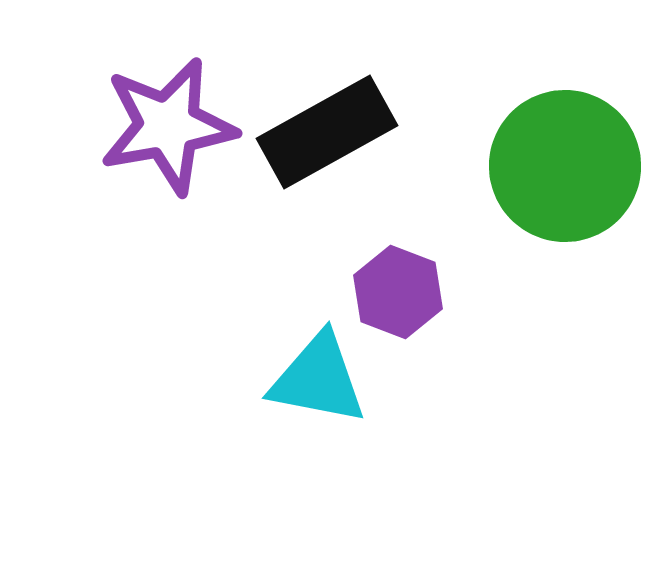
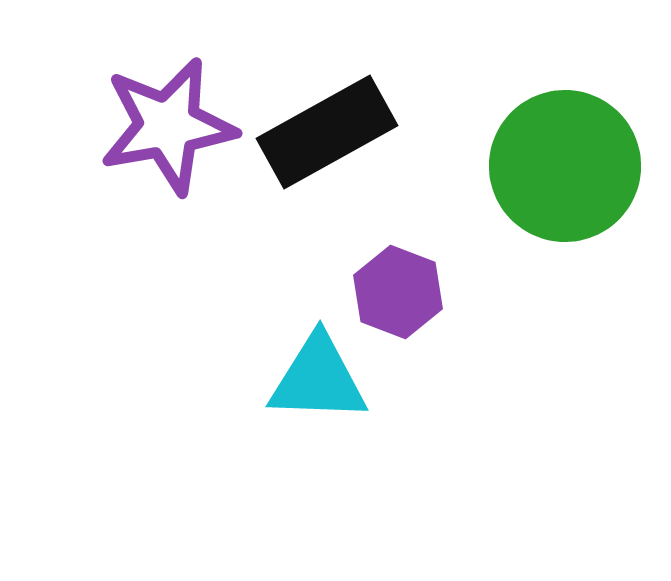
cyan triangle: rotated 9 degrees counterclockwise
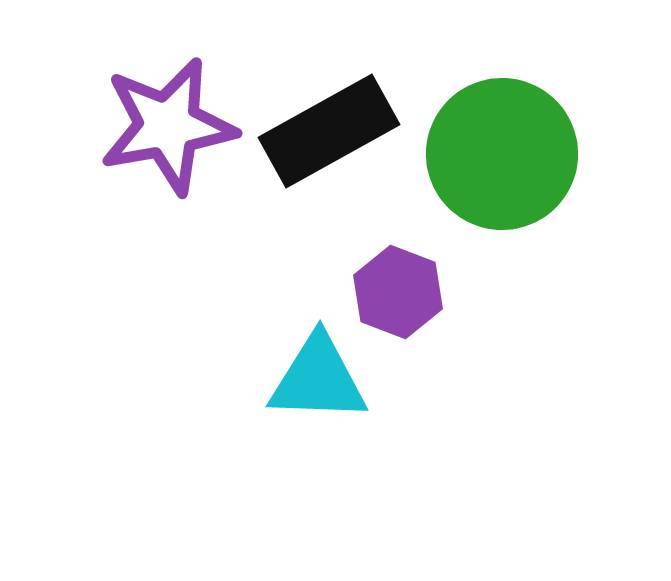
black rectangle: moved 2 px right, 1 px up
green circle: moved 63 px left, 12 px up
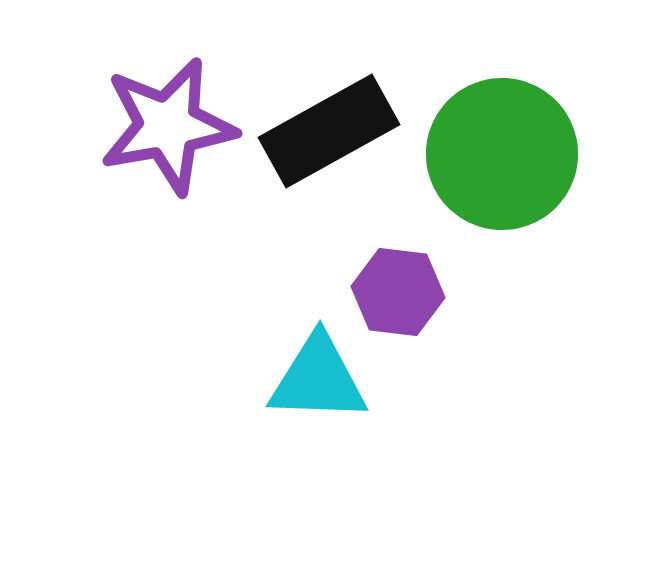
purple hexagon: rotated 14 degrees counterclockwise
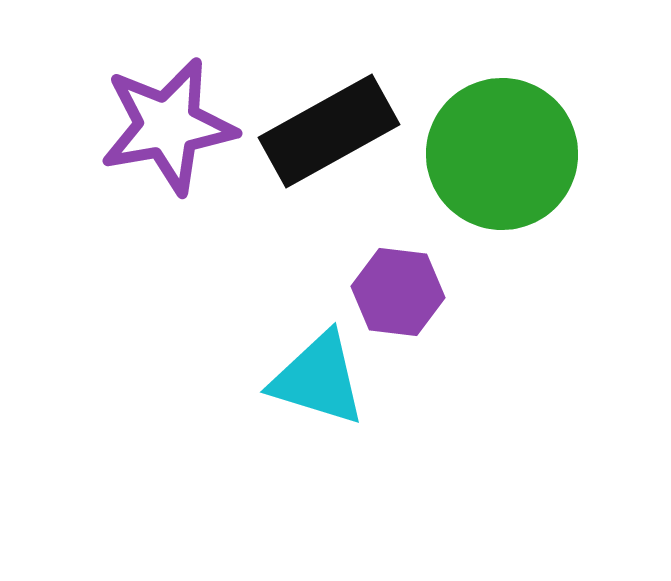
cyan triangle: rotated 15 degrees clockwise
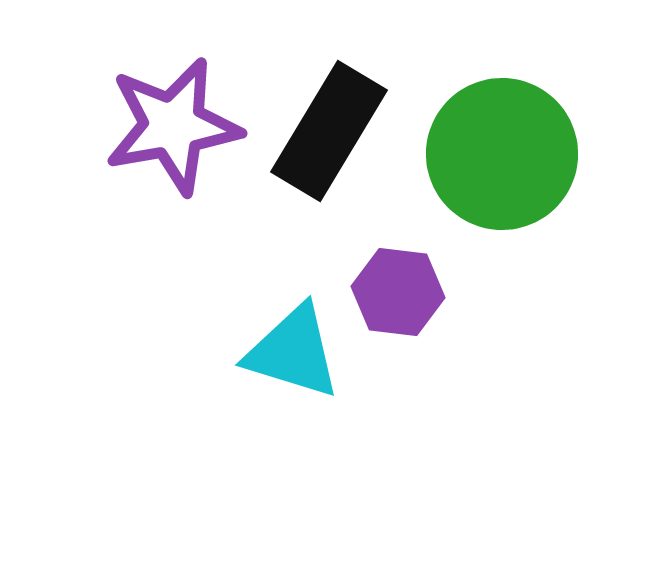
purple star: moved 5 px right
black rectangle: rotated 30 degrees counterclockwise
cyan triangle: moved 25 px left, 27 px up
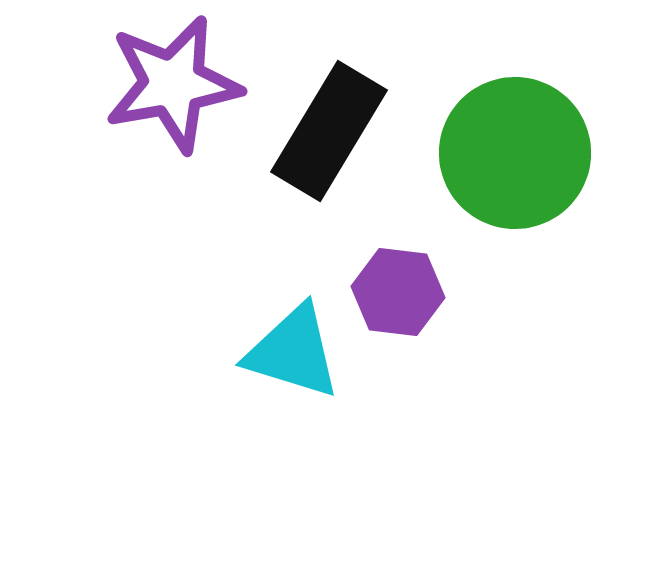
purple star: moved 42 px up
green circle: moved 13 px right, 1 px up
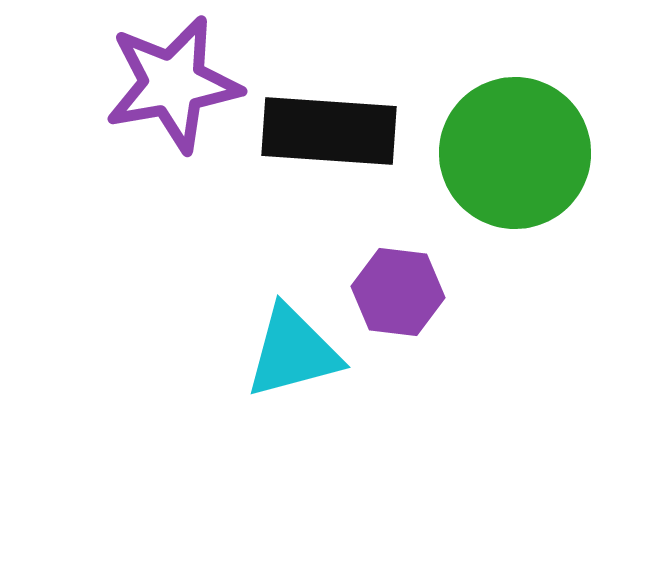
black rectangle: rotated 63 degrees clockwise
cyan triangle: rotated 32 degrees counterclockwise
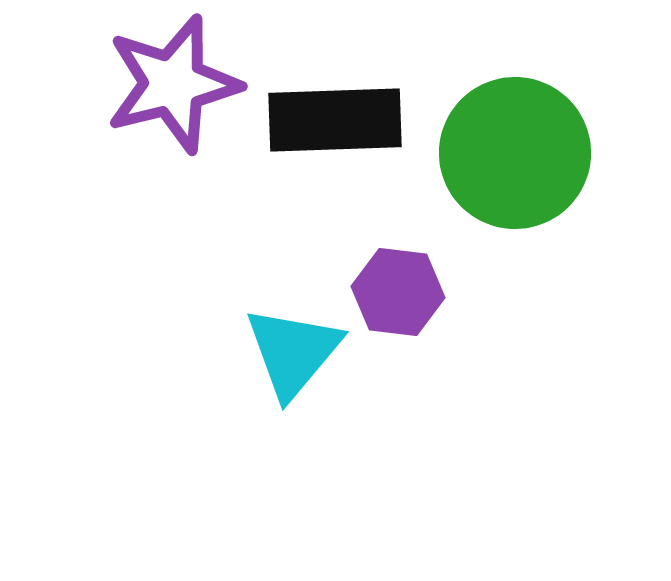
purple star: rotated 4 degrees counterclockwise
black rectangle: moved 6 px right, 11 px up; rotated 6 degrees counterclockwise
cyan triangle: rotated 35 degrees counterclockwise
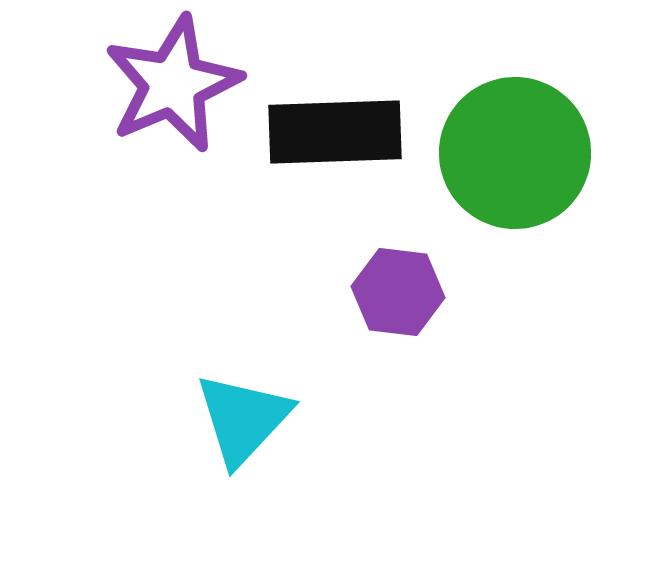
purple star: rotated 9 degrees counterclockwise
black rectangle: moved 12 px down
cyan triangle: moved 50 px left, 67 px down; rotated 3 degrees clockwise
